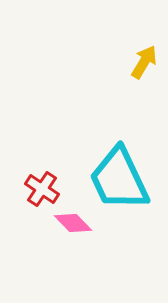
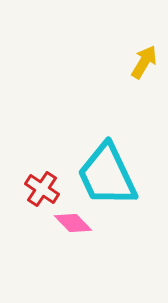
cyan trapezoid: moved 12 px left, 4 px up
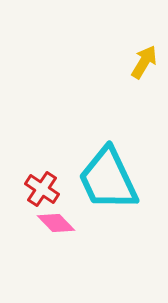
cyan trapezoid: moved 1 px right, 4 px down
pink diamond: moved 17 px left
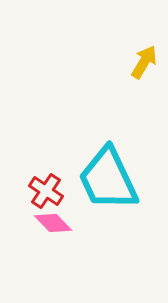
red cross: moved 4 px right, 2 px down
pink diamond: moved 3 px left
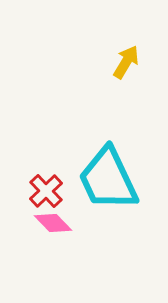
yellow arrow: moved 18 px left
red cross: rotated 12 degrees clockwise
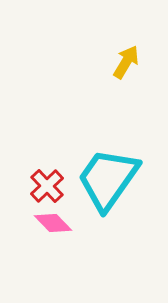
cyan trapezoid: rotated 60 degrees clockwise
red cross: moved 1 px right, 5 px up
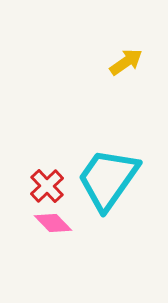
yellow arrow: rotated 24 degrees clockwise
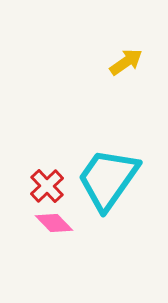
pink diamond: moved 1 px right
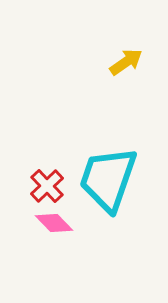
cyan trapezoid: rotated 16 degrees counterclockwise
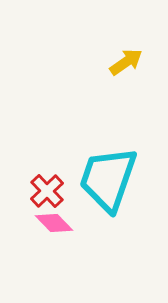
red cross: moved 5 px down
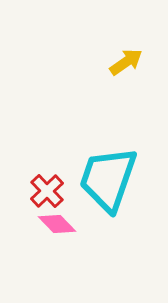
pink diamond: moved 3 px right, 1 px down
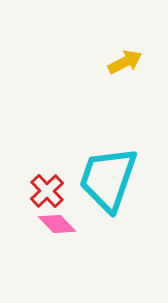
yellow arrow: moved 1 px left; rotated 8 degrees clockwise
